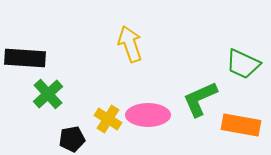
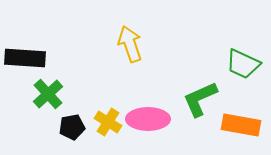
pink ellipse: moved 4 px down
yellow cross: moved 3 px down
black pentagon: moved 12 px up
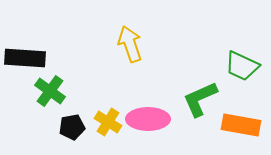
green trapezoid: moved 1 px left, 2 px down
green cross: moved 2 px right, 3 px up; rotated 12 degrees counterclockwise
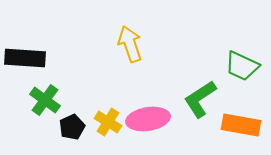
green cross: moved 5 px left, 9 px down
green L-shape: rotated 9 degrees counterclockwise
pink ellipse: rotated 9 degrees counterclockwise
black pentagon: rotated 15 degrees counterclockwise
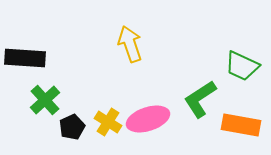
green cross: rotated 12 degrees clockwise
pink ellipse: rotated 9 degrees counterclockwise
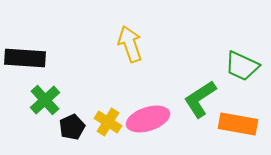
orange rectangle: moved 3 px left, 1 px up
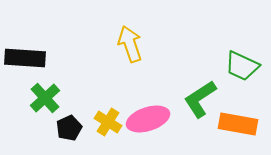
green cross: moved 2 px up
black pentagon: moved 3 px left, 1 px down
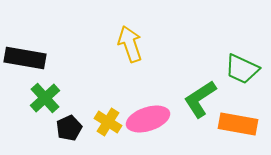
black rectangle: rotated 6 degrees clockwise
green trapezoid: moved 3 px down
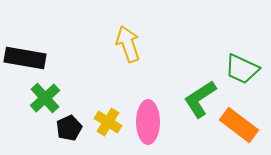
yellow arrow: moved 2 px left
pink ellipse: moved 3 px down; rotated 72 degrees counterclockwise
orange rectangle: moved 1 px right, 1 px down; rotated 27 degrees clockwise
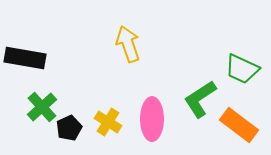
green cross: moved 3 px left, 9 px down
pink ellipse: moved 4 px right, 3 px up
